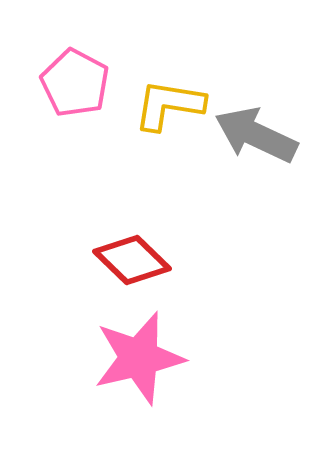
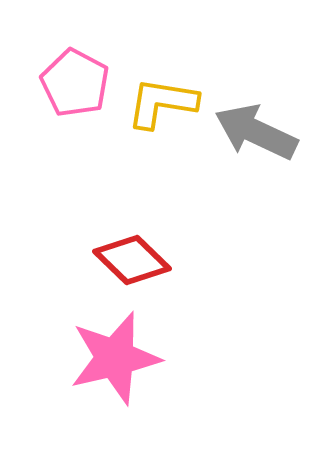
yellow L-shape: moved 7 px left, 2 px up
gray arrow: moved 3 px up
pink star: moved 24 px left
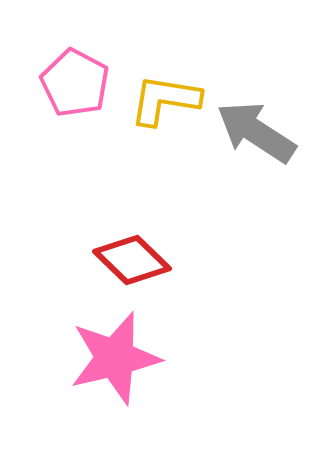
yellow L-shape: moved 3 px right, 3 px up
gray arrow: rotated 8 degrees clockwise
